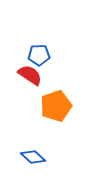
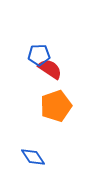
red semicircle: moved 20 px right, 6 px up
blue diamond: rotated 15 degrees clockwise
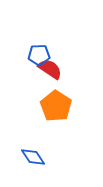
orange pentagon: rotated 20 degrees counterclockwise
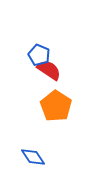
blue pentagon: rotated 25 degrees clockwise
red semicircle: moved 1 px left, 1 px down
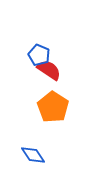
orange pentagon: moved 3 px left, 1 px down
blue diamond: moved 2 px up
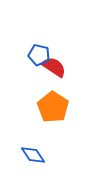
blue pentagon: rotated 10 degrees counterclockwise
red semicircle: moved 5 px right, 3 px up
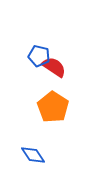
blue pentagon: moved 1 px down
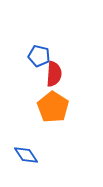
red semicircle: moved 7 px down; rotated 60 degrees clockwise
blue diamond: moved 7 px left
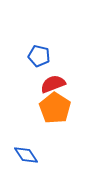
red semicircle: moved 1 px left, 10 px down; rotated 115 degrees counterclockwise
orange pentagon: moved 2 px right, 1 px down
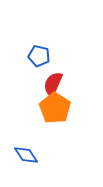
red semicircle: rotated 45 degrees counterclockwise
